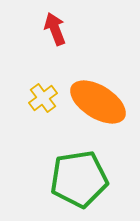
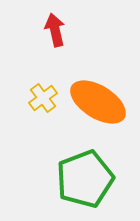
red arrow: moved 1 px down; rotated 8 degrees clockwise
green pentagon: moved 6 px right; rotated 12 degrees counterclockwise
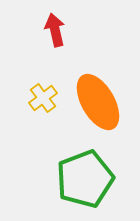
orange ellipse: rotated 28 degrees clockwise
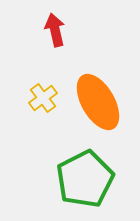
green pentagon: rotated 6 degrees counterclockwise
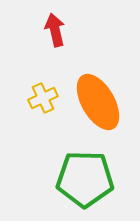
yellow cross: rotated 12 degrees clockwise
green pentagon: rotated 28 degrees clockwise
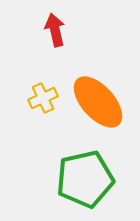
orange ellipse: rotated 12 degrees counterclockwise
green pentagon: rotated 14 degrees counterclockwise
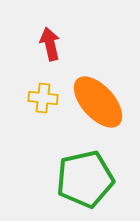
red arrow: moved 5 px left, 14 px down
yellow cross: rotated 32 degrees clockwise
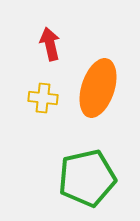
orange ellipse: moved 14 px up; rotated 60 degrees clockwise
green pentagon: moved 2 px right, 1 px up
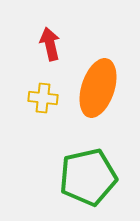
green pentagon: moved 1 px right, 1 px up
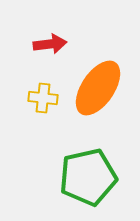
red arrow: rotated 96 degrees clockwise
orange ellipse: rotated 16 degrees clockwise
